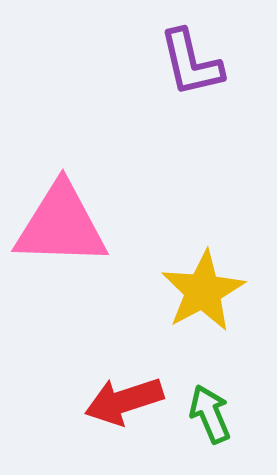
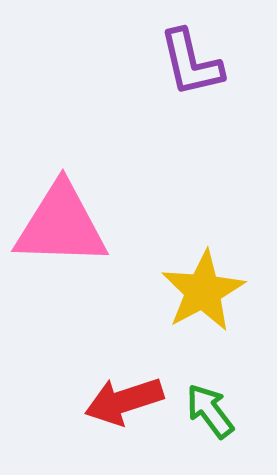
green arrow: moved 3 px up; rotated 14 degrees counterclockwise
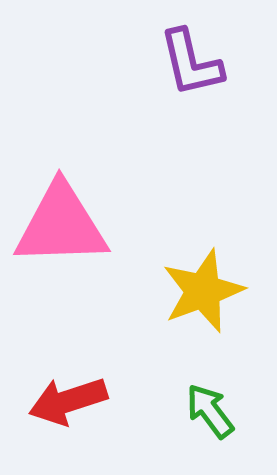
pink triangle: rotated 4 degrees counterclockwise
yellow star: rotated 8 degrees clockwise
red arrow: moved 56 px left
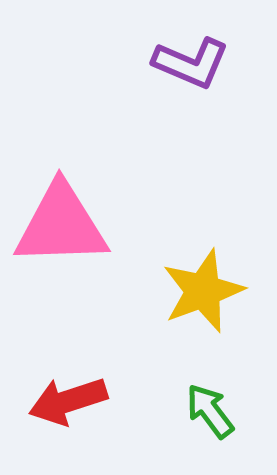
purple L-shape: rotated 54 degrees counterclockwise
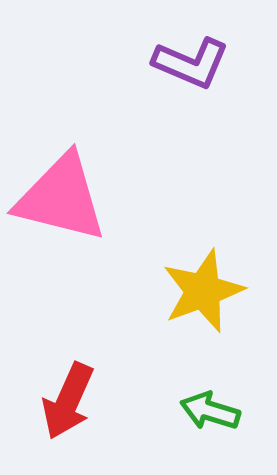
pink triangle: moved 27 px up; rotated 16 degrees clockwise
red arrow: rotated 48 degrees counterclockwise
green arrow: rotated 36 degrees counterclockwise
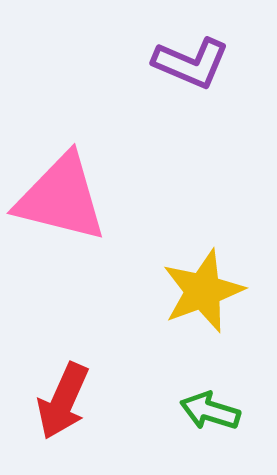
red arrow: moved 5 px left
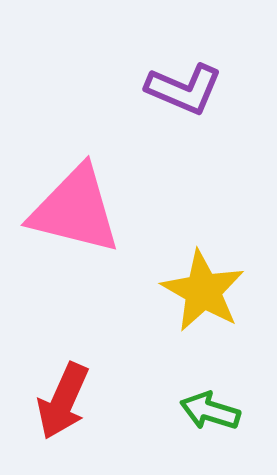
purple L-shape: moved 7 px left, 26 px down
pink triangle: moved 14 px right, 12 px down
yellow star: rotated 22 degrees counterclockwise
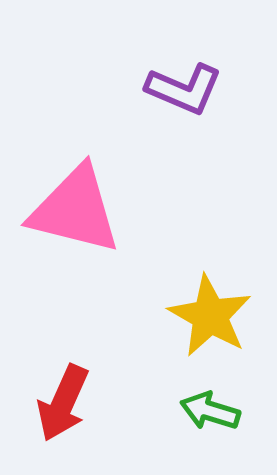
yellow star: moved 7 px right, 25 px down
red arrow: moved 2 px down
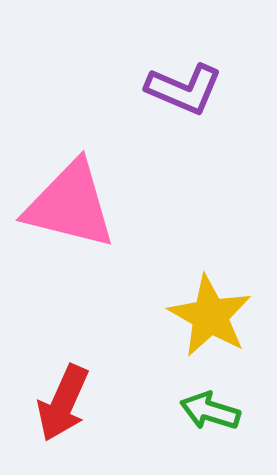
pink triangle: moved 5 px left, 5 px up
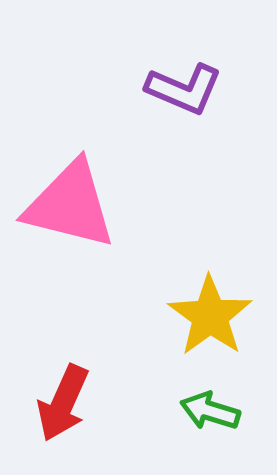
yellow star: rotated 6 degrees clockwise
